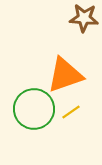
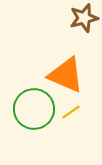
brown star: rotated 20 degrees counterclockwise
orange triangle: moved 1 px right; rotated 42 degrees clockwise
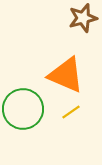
brown star: moved 1 px left
green circle: moved 11 px left
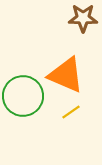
brown star: rotated 16 degrees clockwise
green circle: moved 13 px up
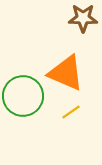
orange triangle: moved 2 px up
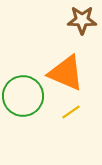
brown star: moved 1 px left, 2 px down
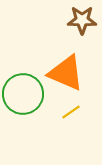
green circle: moved 2 px up
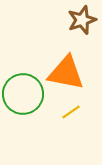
brown star: rotated 20 degrees counterclockwise
orange triangle: rotated 12 degrees counterclockwise
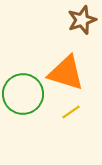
orange triangle: rotated 6 degrees clockwise
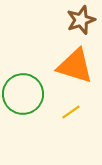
brown star: moved 1 px left
orange triangle: moved 9 px right, 7 px up
